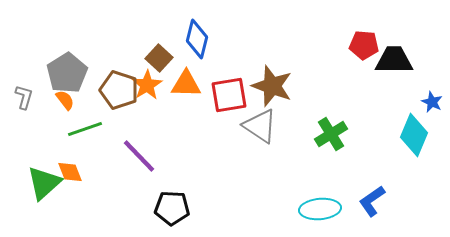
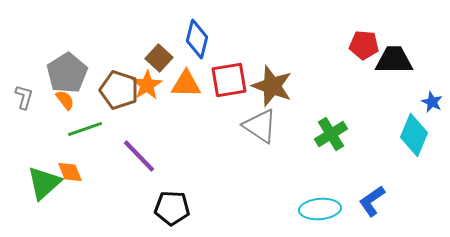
red square: moved 15 px up
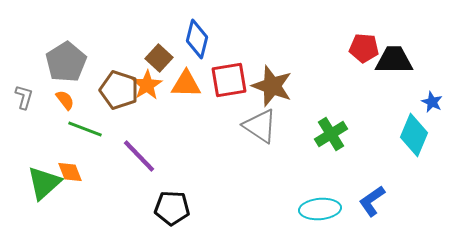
red pentagon: moved 3 px down
gray pentagon: moved 1 px left, 11 px up
green line: rotated 40 degrees clockwise
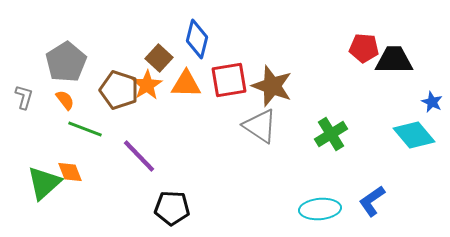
cyan diamond: rotated 63 degrees counterclockwise
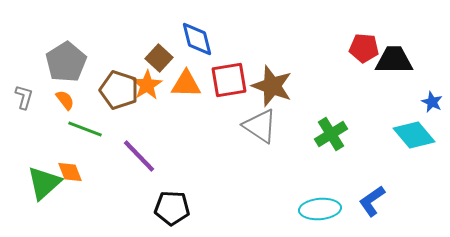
blue diamond: rotated 27 degrees counterclockwise
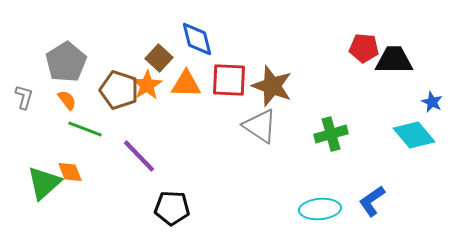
red square: rotated 12 degrees clockwise
orange semicircle: moved 2 px right
green cross: rotated 16 degrees clockwise
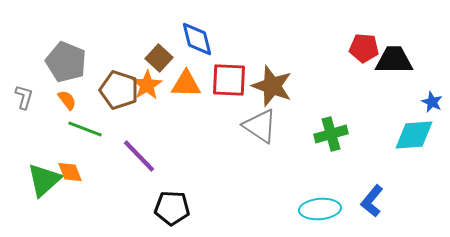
gray pentagon: rotated 18 degrees counterclockwise
cyan diamond: rotated 54 degrees counterclockwise
green triangle: moved 3 px up
blue L-shape: rotated 16 degrees counterclockwise
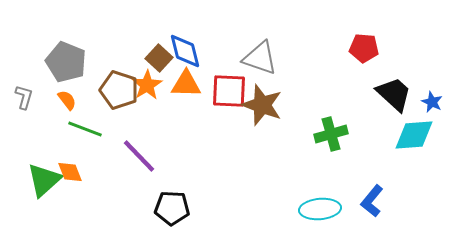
blue diamond: moved 12 px left, 12 px down
black trapezoid: moved 34 px down; rotated 42 degrees clockwise
red square: moved 11 px down
brown star: moved 10 px left, 19 px down
gray triangle: moved 68 px up; rotated 15 degrees counterclockwise
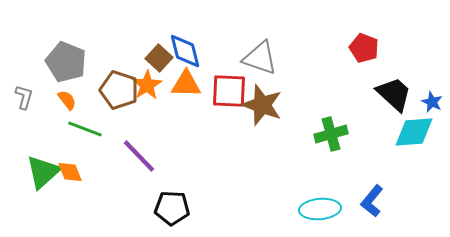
red pentagon: rotated 16 degrees clockwise
cyan diamond: moved 3 px up
green triangle: moved 1 px left, 8 px up
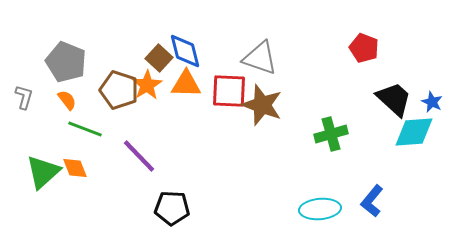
black trapezoid: moved 5 px down
orange diamond: moved 5 px right, 4 px up
